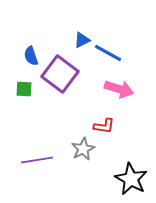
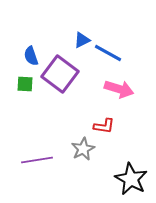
green square: moved 1 px right, 5 px up
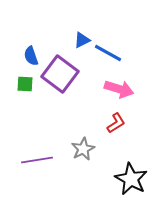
red L-shape: moved 12 px right, 3 px up; rotated 40 degrees counterclockwise
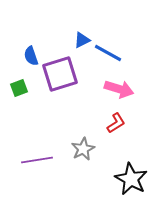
purple square: rotated 36 degrees clockwise
green square: moved 6 px left, 4 px down; rotated 24 degrees counterclockwise
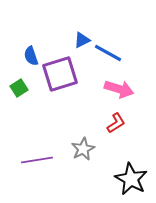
green square: rotated 12 degrees counterclockwise
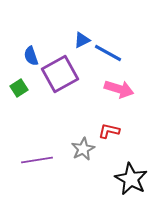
purple square: rotated 12 degrees counterclockwise
red L-shape: moved 7 px left, 8 px down; rotated 135 degrees counterclockwise
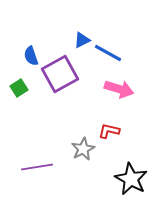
purple line: moved 7 px down
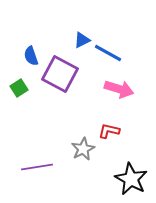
purple square: rotated 33 degrees counterclockwise
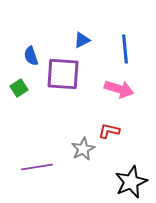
blue line: moved 17 px right, 4 px up; rotated 56 degrees clockwise
purple square: moved 3 px right; rotated 24 degrees counterclockwise
black star: moved 3 px down; rotated 20 degrees clockwise
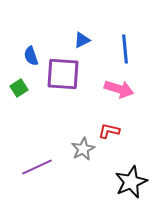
purple line: rotated 16 degrees counterclockwise
